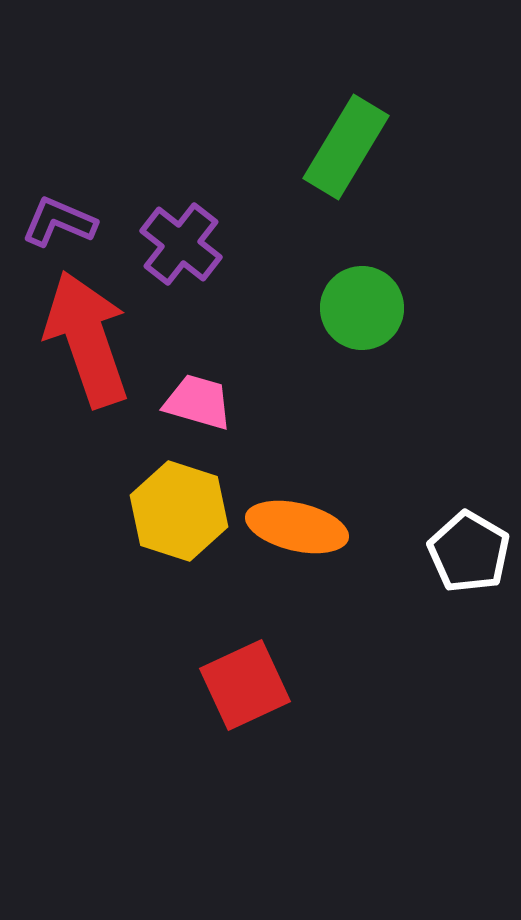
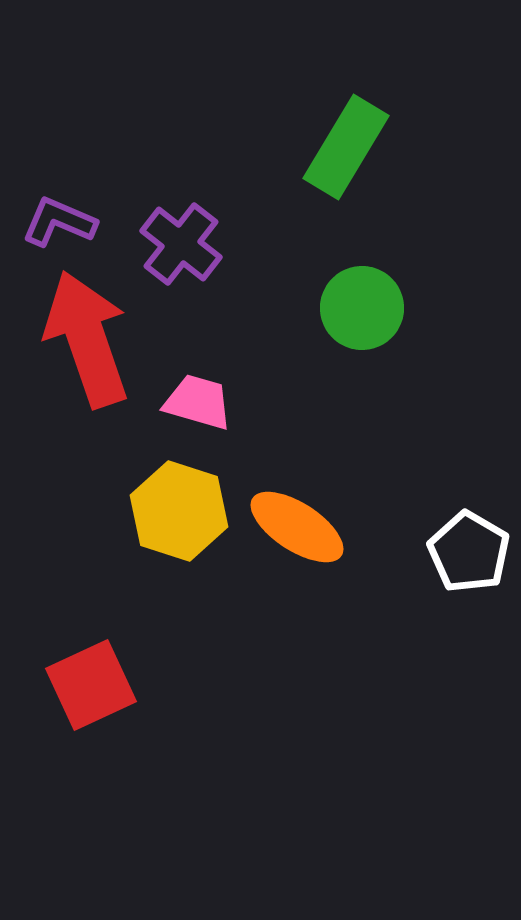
orange ellipse: rotated 20 degrees clockwise
red square: moved 154 px left
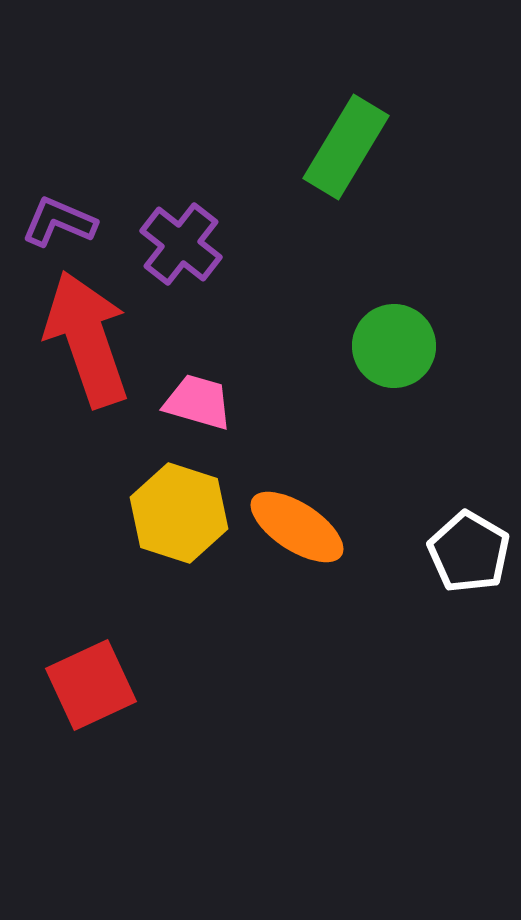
green circle: moved 32 px right, 38 px down
yellow hexagon: moved 2 px down
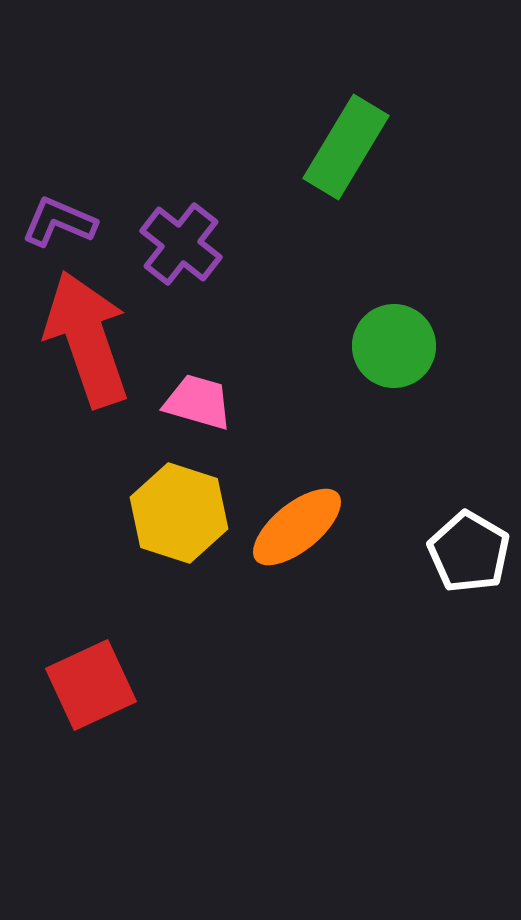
orange ellipse: rotated 72 degrees counterclockwise
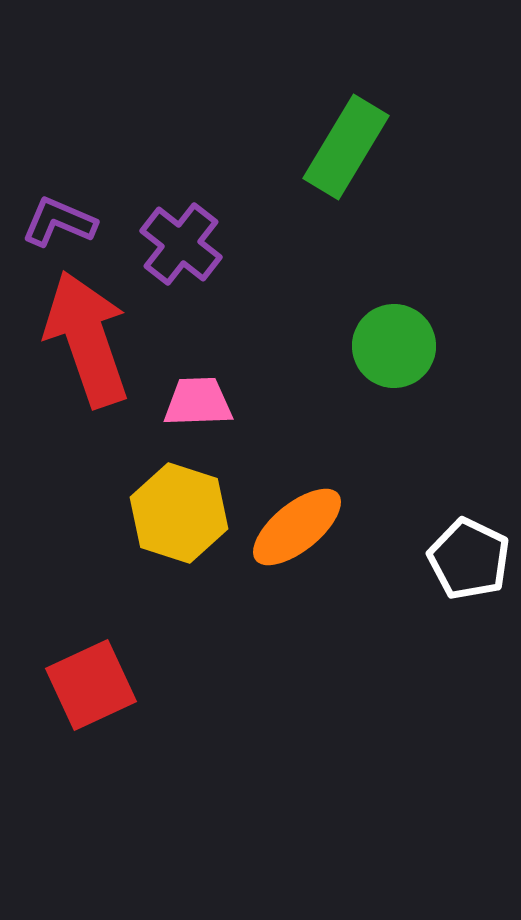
pink trapezoid: rotated 18 degrees counterclockwise
white pentagon: moved 7 px down; rotated 4 degrees counterclockwise
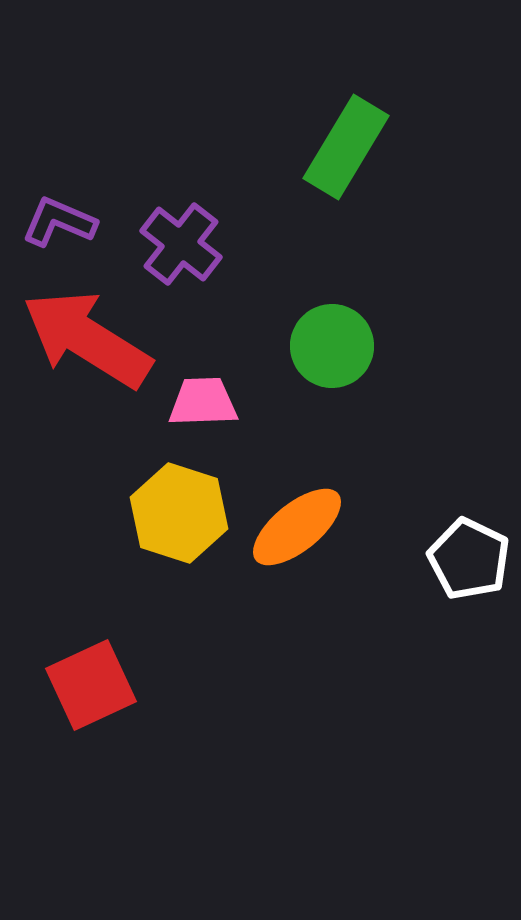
red arrow: rotated 39 degrees counterclockwise
green circle: moved 62 px left
pink trapezoid: moved 5 px right
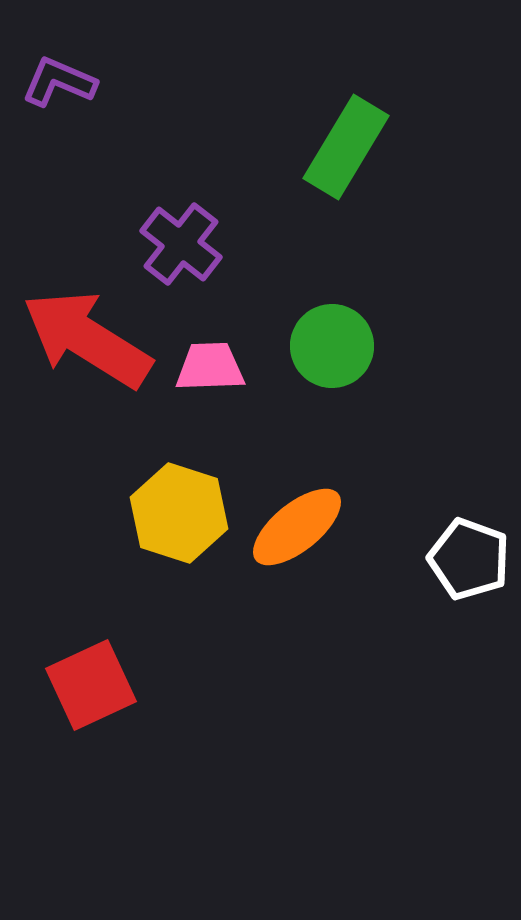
purple L-shape: moved 140 px up
pink trapezoid: moved 7 px right, 35 px up
white pentagon: rotated 6 degrees counterclockwise
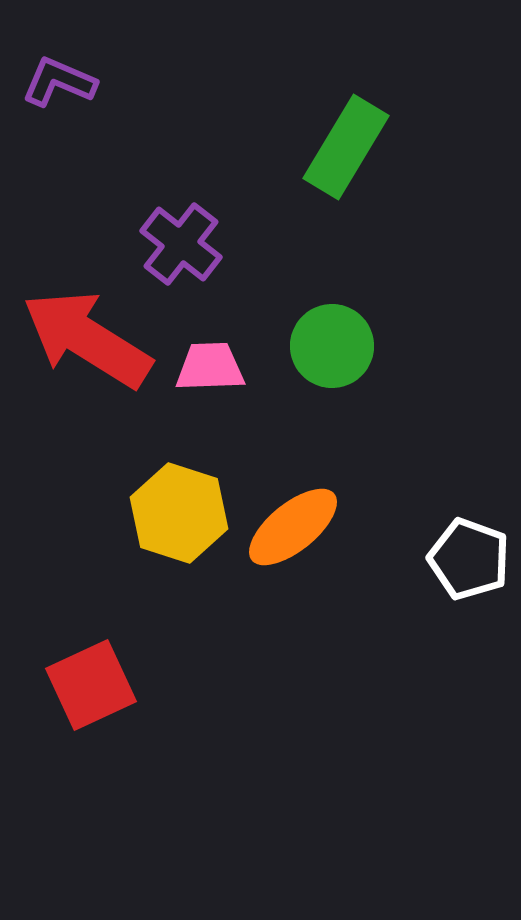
orange ellipse: moved 4 px left
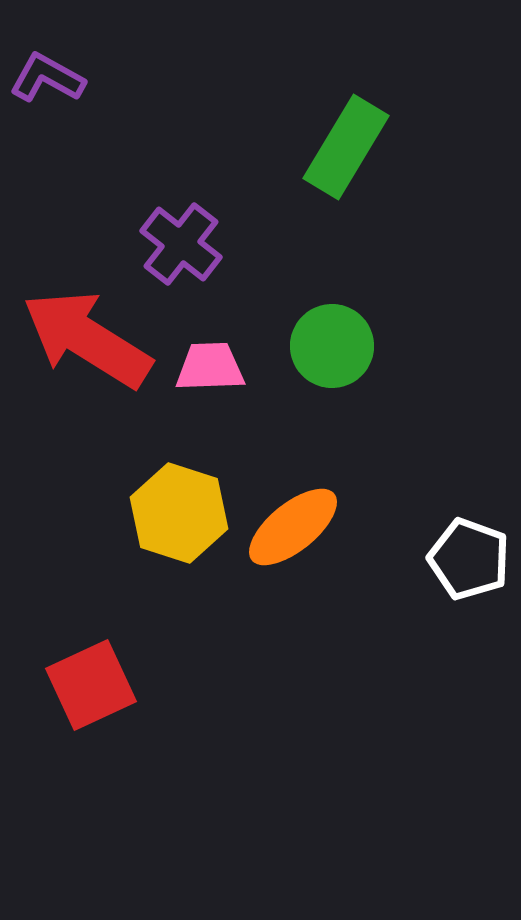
purple L-shape: moved 12 px left, 4 px up; rotated 6 degrees clockwise
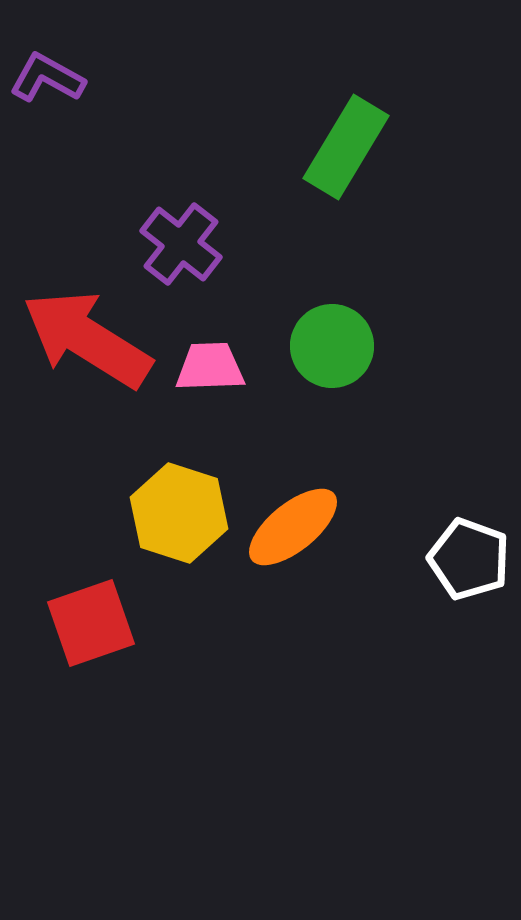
red square: moved 62 px up; rotated 6 degrees clockwise
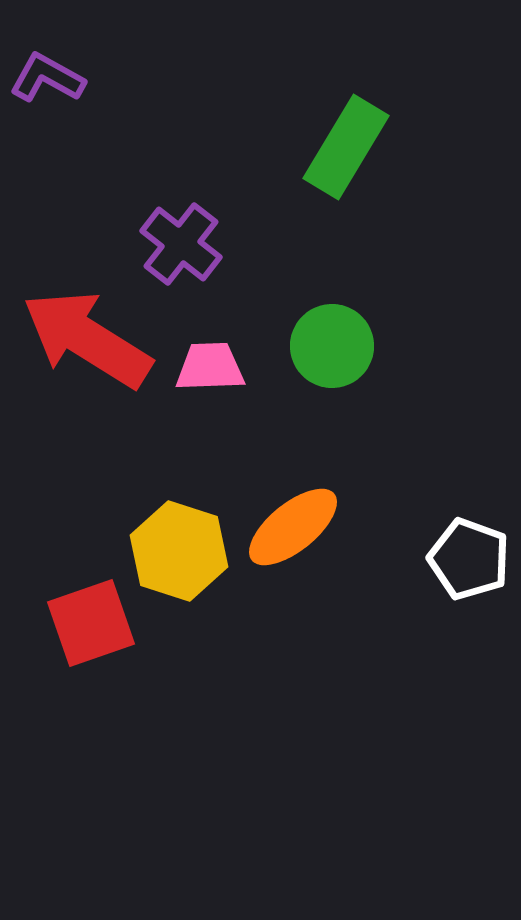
yellow hexagon: moved 38 px down
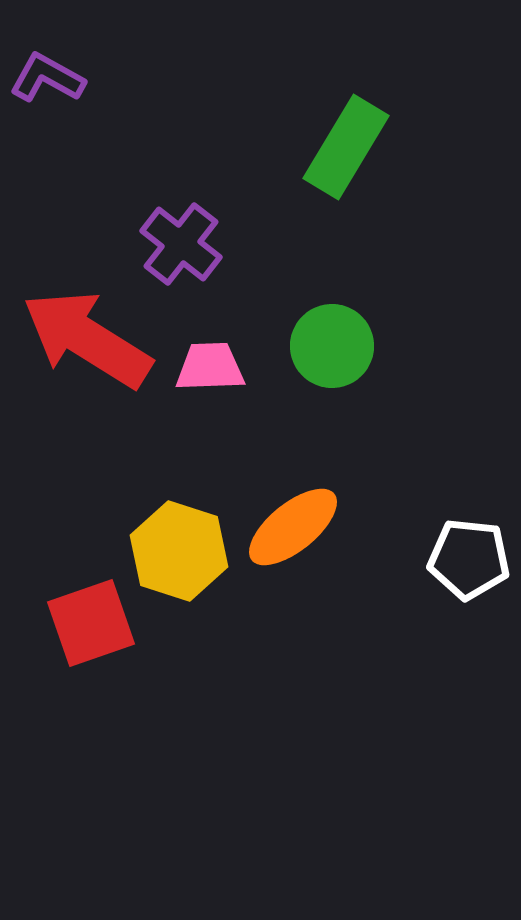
white pentagon: rotated 14 degrees counterclockwise
